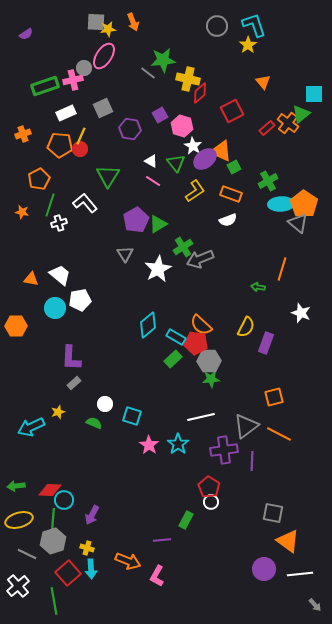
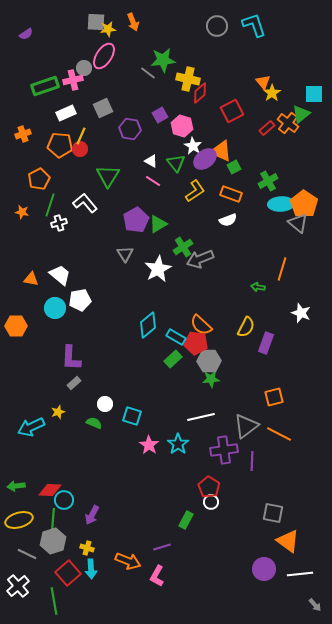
yellow star at (248, 45): moved 24 px right, 48 px down
purple line at (162, 540): moved 7 px down; rotated 12 degrees counterclockwise
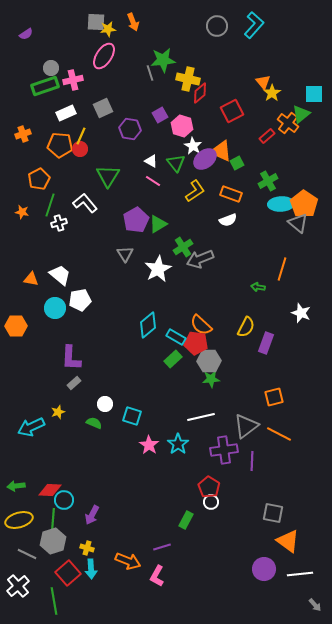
cyan L-shape at (254, 25): rotated 60 degrees clockwise
gray circle at (84, 68): moved 33 px left
gray line at (148, 73): moved 2 px right; rotated 35 degrees clockwise
red rectangle at (267, 128): moved 8 px down
green square at (234, 167): moved 3 px right, 4 px up
